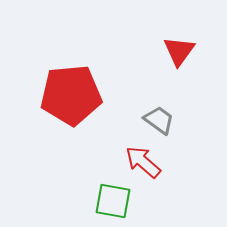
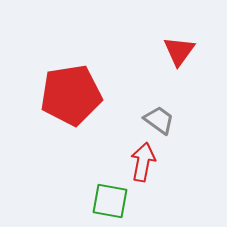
red pentagon: rotated 4 degrees counterclockwise
red arrow: rotated 60 degrees clockwise
green square: moved 3 px left
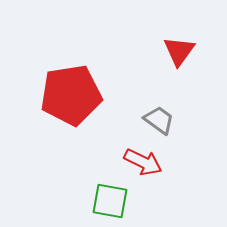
red arrow: rotated 105 degrees clockwise
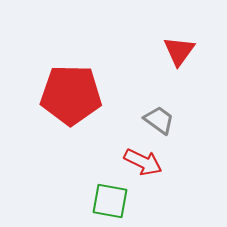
red pentagon: rotated 10 degrees clockwise
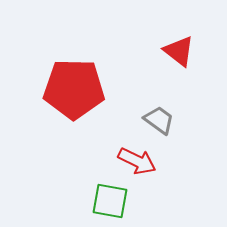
red triangle: rotated 28 degrees counterclockwise
red pentagon: moved 3 px right, 6 px up
red arrow: moved 6 px left, 1 px up
